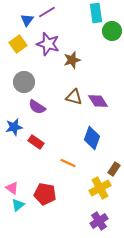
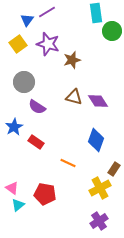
blue star: rotated 18 degrees counterclockwise
blue diamond: moved 4 px right, 2 px down
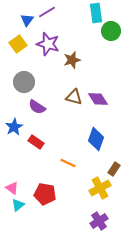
green circle: moved 1 px left
purple diamond: moved 2 px up
blue diamond: moved 1 px up
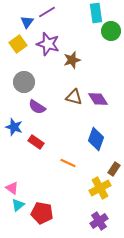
blue triangle: moved 2 px down
blue star: rotated 24 degrees counterclockwise
red pentagon: moved 3 px left, 19 px down
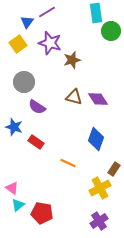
purple star: moved 2 px right, 1 px up
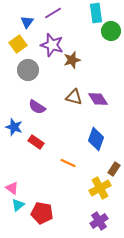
purple line: moved 6 px right, 1 px down
purple star: moved 2 px right, 2 px down
gray circle: moved 4 px right, 12 px up
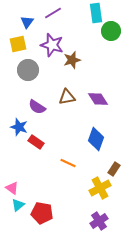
yellow square: rotated 24 degrees clockwise
brown triangle: moved 7 px left; rotated 24 degrees counterclockwise
blue star: moved 5 px right
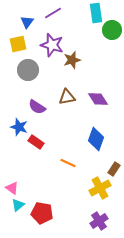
green circle: moved 1 px right, 1 px up
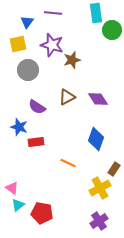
purple line: rotated 36 degrees clockwise
brown triangle: rotated 18 degrees counterclockwise
red rectangle: rotated 42 degrees counterclockwise
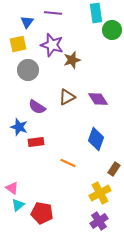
yellow cross: moved 5 px down
